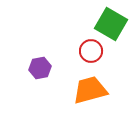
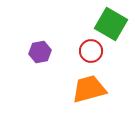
purple hexagon: moved 16 px up
orange trapezoid: moved 1 px left, 1 px up
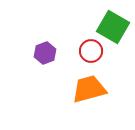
green square: moved 2 px right, 3 px down
purple hexagon: moved 5 px right, 1 px down; rotated 10 degrees counterclockwise
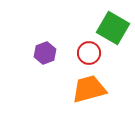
green square: moved 1 px down
red circle: moved 2 px left, 2 px down
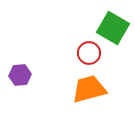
purple hexagon: moved 25 px left, 22 px down; rotated 15 degrees clockwise
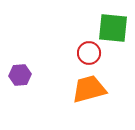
green square: rotated 24 degrees counterclockwise
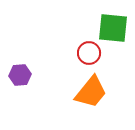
orange trapezoid: moved 2 px right, 3 px down; rotated 144 degrees clockwise
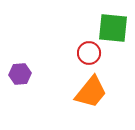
purple hexagon: moved 1 px up
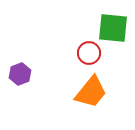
purple hexagon: rotated 15 degrees counterclockwise
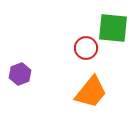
red circle: moved 3 px left, 5 px up
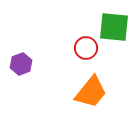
green square: moved 1 px right, 1 px up
purple hexagon: moved 1 px right, 10 px up
